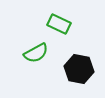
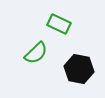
green semicircle: rotated 15 degrees counterclockwise
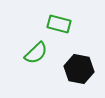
green rectangle: rotated 10 degrees counterclockwise
